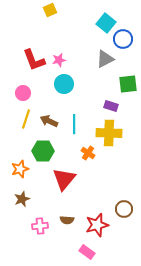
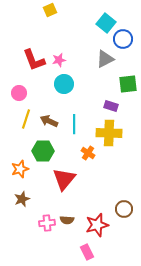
pink circle: moved 4 px left
pink cross: moved 7 px right, 3 px up
pink rectangle: rotated 28 degrees clockwise
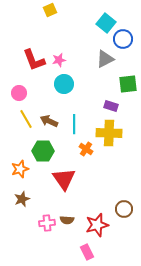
yellow line: rotated 48 degrees counterclockwise
orange cross: moved 2 px left, 4 px up
red triangle: rotated 15 degrees counterclockwise
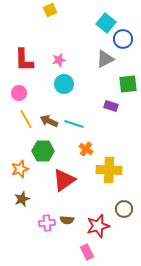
red L-shape: moved 10 px left; rotated 20 degrees clockwise
cyan line: rotated 72 degrees counterclockwise
yellow cross: moved 37 px down
red triangle: moved 1 px down; rotated 30 degrees clockwise
red star: moved 1 px right, 1 px down
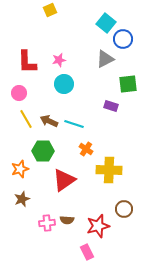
red L-shape: moved 3 px right, 2 px down
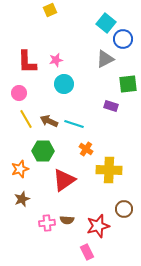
pink star: moved 3 px left
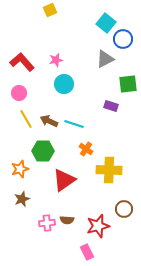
red L-shape: moved 5 px left; rotated 140 degrees clockwise
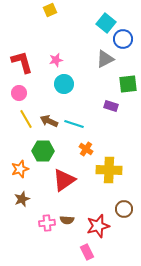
red L-shape: rotated 25 degrees clockwise
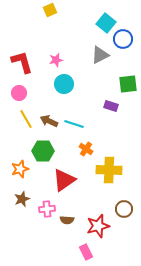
gray triangle: moved 5 px left, 4 px up
pink cross: moved 14 px up
pink rectangle: moved 1 px left
